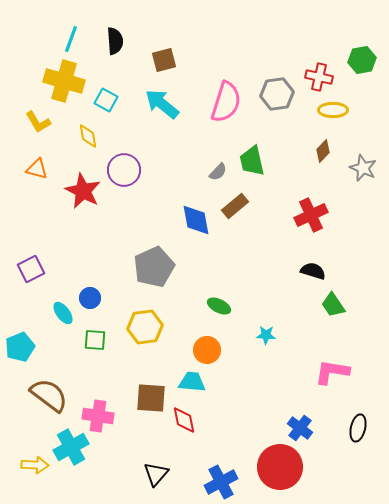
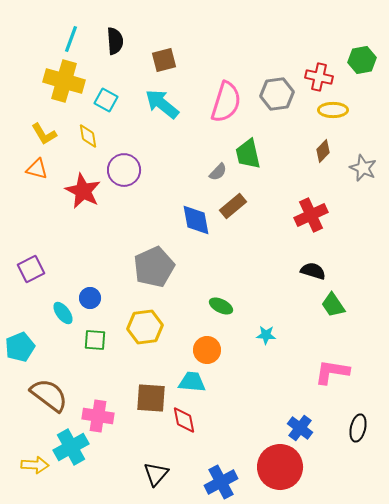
yellow L-shape at (38, 122): moved 6 px right, 12 px down
green trapezoid at (252, 161): moved 4 px left, 7 px up
brown rectangle at (235, 206): moved 2 px left
green ellipse at (219, 306): moved 2 px right
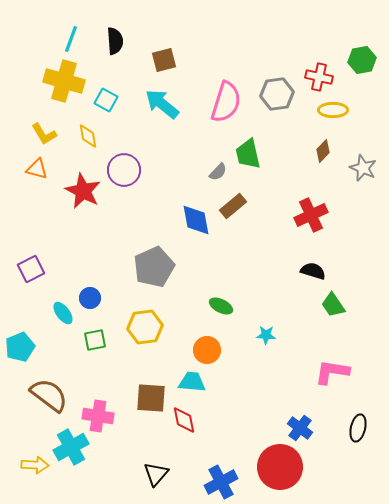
green square at (95, 340): rotated 15 degrees counterclockwise
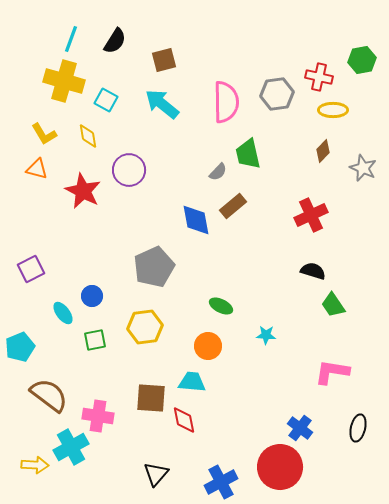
black semicircle at (115, 41): rotated 36 degrees clockwise
pink semicircle at (226, 102): rotated 18 degrees counterclockwise
purple circle at (124, 170): moved 5 px right
blue circle at (90, 298): moved 2 px right, 2 px up
orange circle at (207, 350): moved 1 px right, 4 px up
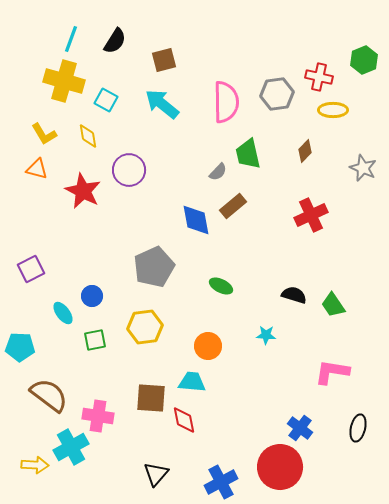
green hexagon at (362, 60): moved 2 px right; rotated 12 degrees counterclockwise
brown diamond at (323, 151): moved 18 px left
black semicircle at (313, 271): moved 19 px left, 24 px down
green ellipse at (221, 306): moved 20 px up
cyan pentagon at (20, 347): rotated 24 degrees clockwise
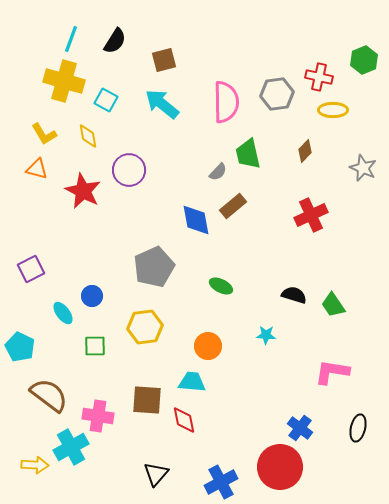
green square at (95, 340): moved 6 px down; rotated 10 degrees clockwise
cyan pentagon at (20, 347): rotated 24 degrees clockwise
brown square at (151, 398): moved 4 px left, 2 px down
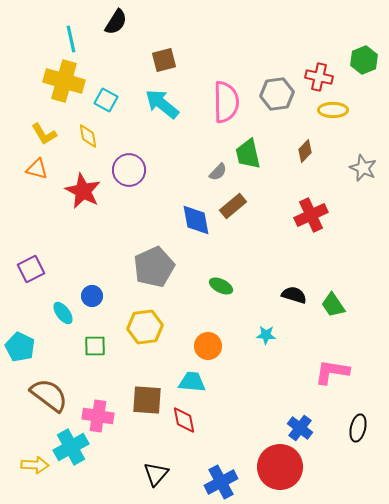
cyan line at (71, 39): rotated 32 degrees counterclockwise
black semicircle at (115, 41): moved 1 px right, 19 px up
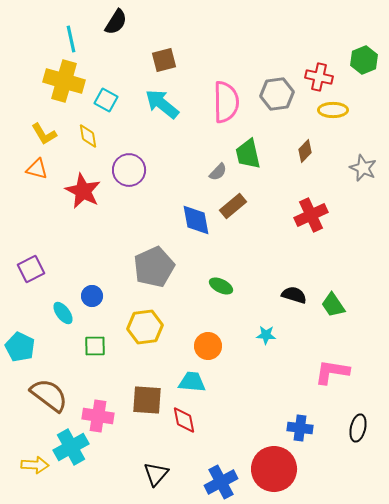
blue cross at (300, 428): rotated 30 degrees counterclockwise
red circle at (280, 467): moved 6 px left, 2 px down
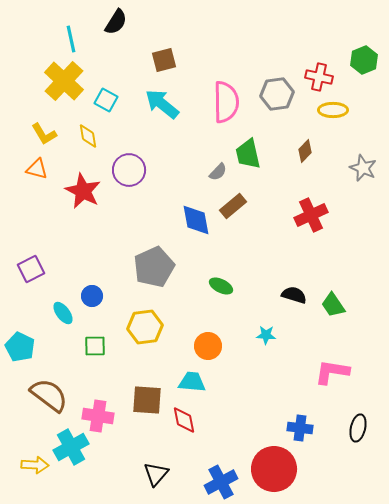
yellow cross at (64, 81): rotated 27 degrees clockwise
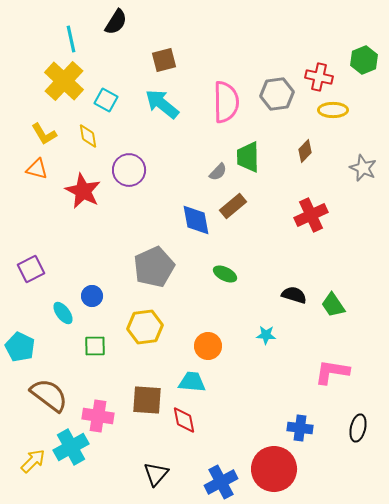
green trapezoid at (248, 154): moved 3 px down; rotated 12 degrees clockwise
green ellipse at (221, 286): moved 4 px right, 12 px up
yellow arrow at (35, 465): moved 2 px left, 4 px up; rotated 48 degrees counterclockwise
